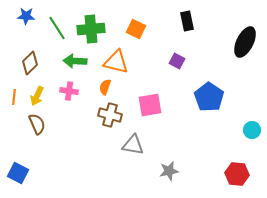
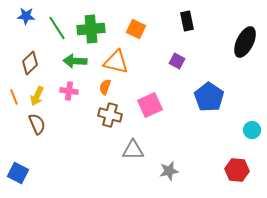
orange line: rotated 28 degrees counterclockwise
pink square: rotated 15 degrees counterclockwise
gray triangle: moved 5 px down; rotated 10 degrees counterclockwise
red hexagon: moved 4 px up
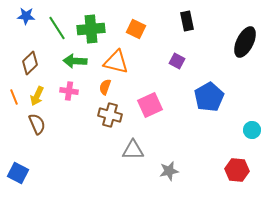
blue pentagon: rotated 8 degrees clockwise
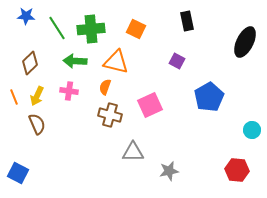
gray triangle: moved 2 px down
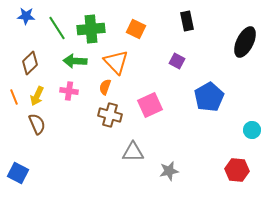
orange triangle: rotated 32 degrees clockwise
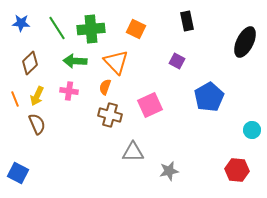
blue star: moved 5 px left, 7 px down
orange line: moved 1 px right, 2 px down
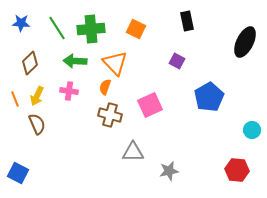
orange triangle: moved 1 px left, 1 px down
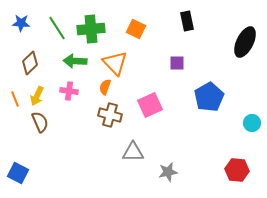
purple square: moved 2 px down; rotated 28 degrees counterclockwise
brown semicircle: moved 3 px right, 2 px up
cyan circle: moved 7 px up
gray star: moved 1 px left, 1 px down
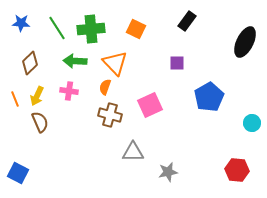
black rectangle: rotated 48 degrees clockwise
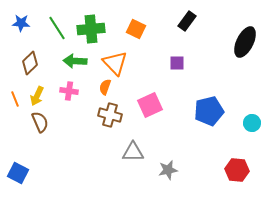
blue pentagon: moved 14 px down; rotated 16 degrees clockwise
gray star: moved 2 px up
